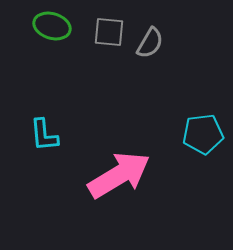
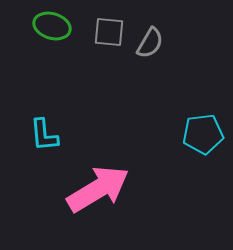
pink arrow: moved 21 px left, 14 px down
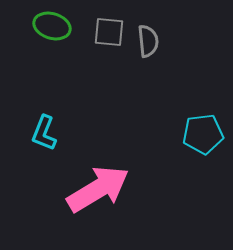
gray semicircle: moved 2 px left, 2 px up; rotated 36 degrees counterclockwise
cyan L-shape: moved 2 px up; rotated 27 degrees clockwise
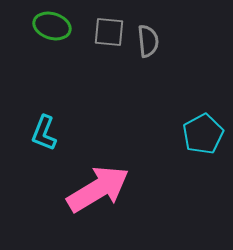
cyan pentagon: rotated 21 degrees counterclockwise
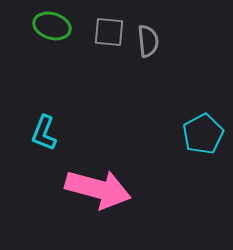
pink arrow: rotated 46 degrees clockwise
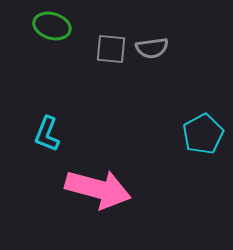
gray square: moved 2 px right, 17 px down
gray semicircle: moved 4 px right, 7 px down; rotated 88 degrees clockwise
cyan L-shape: moved 3 px right, 1 px down
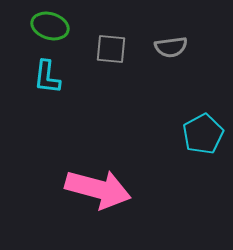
green ellipse: moved 2 px left
gray semicircle: moved 19 px right, 1 px up
cyan L-shape: moved 57 px up; rotated 15 degrees counterclockwise
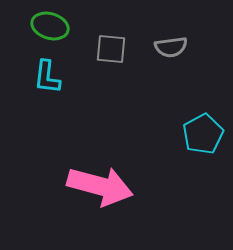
pink arrow: moved 2 px right, 3 px up
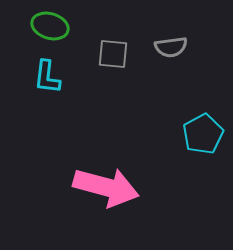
gray square: moved 2 px right, 5 px down
pink arrow: moved 6 px right, 1 px down
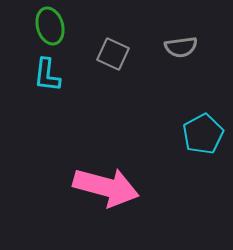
green ellipse: rotated 57 degrees clockwise
gray semicircle: moved 10 px right
gray square: rotated 20 degrees clockwise
cyan L-shape: moved 2 px up
